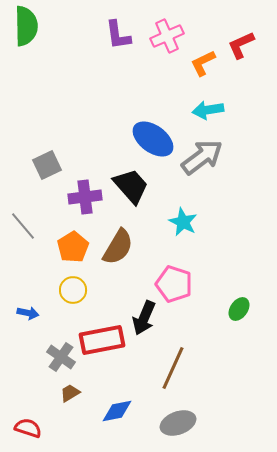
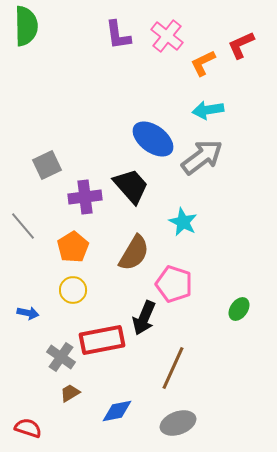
pink cross: rotated 28 degrees counterclockwise
brown semicircle: moved 16 px right, 6 px down
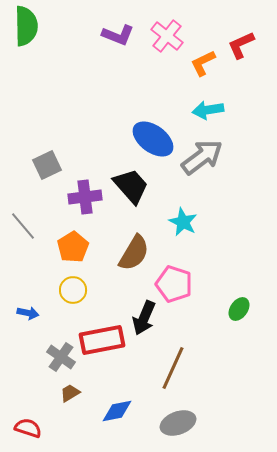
purple L-shape: rotated 60 degrees counterclockwise
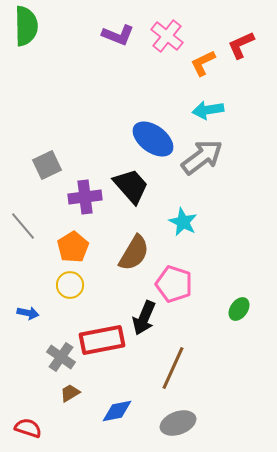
yellow circle: moved 3 px left, 5 px up
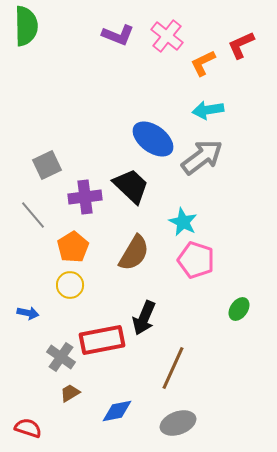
black trapezoid: rotated 6 degrees counterclockwise
gray line: moved 10 px right, 11 px up
pink pentagon: moved 22 px right, 24 px up
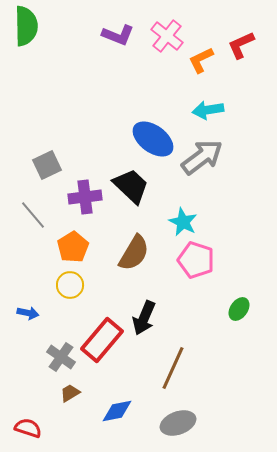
orange L-shape: moved 2 px left, 3 px up
red rectangle: rotated 39 degrees counterclockwise
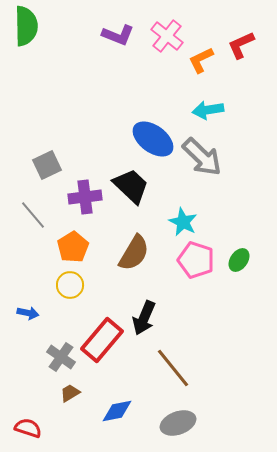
gray arrow: rotated 81 degrees clockwise
green ellipse: moved 49 px up
brown line: rotated 63 degrees counterclockwise
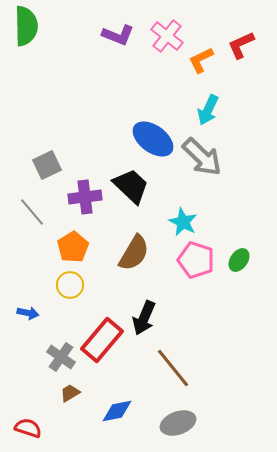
cyan arrow: rotated 56 degrees counterclockwise
gray line: moved 1 px left, 3 px up
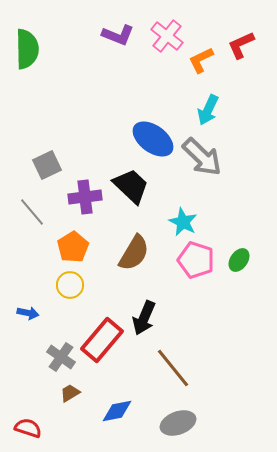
green semicircle: moved 1 px right, 23 px down
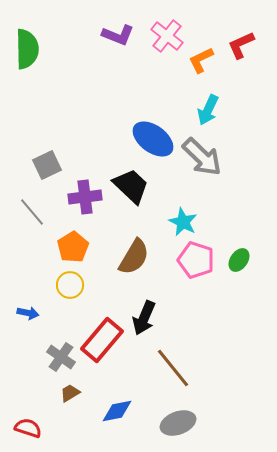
brown semicircle: moved 4 px down
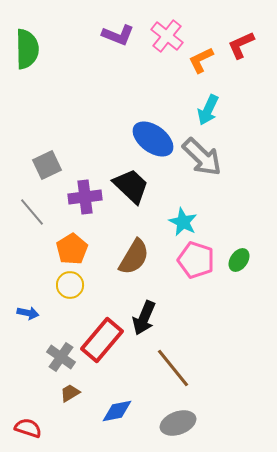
orange pentagon: moved 1 px left, 2 px down
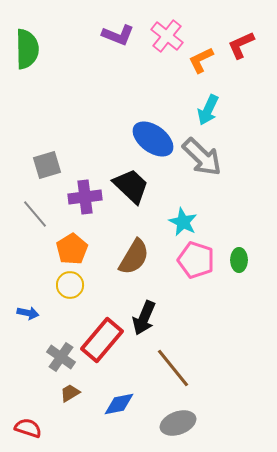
gray square: rotated 8 degrees clockwise
gray line: moved 3 px right, 2 px down
green ellipse: rotated 35 degrees counterclockwise
blue diamond: moved 2 px right, 7 px up
